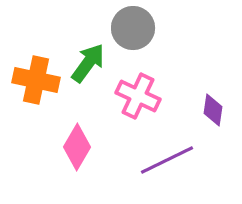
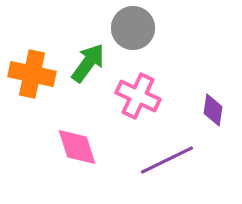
orange cross: moved 4 px left, 6 px up
pink diamond: rotated 48 degrees counterclockwise
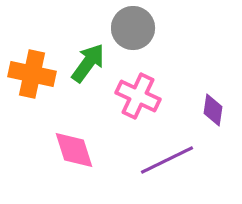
pink diamond: moved 3 px left, 3 px down
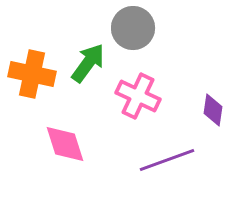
pink diamond: moved 9 px left, 6 px up
purple line: rotated 6 degrees clockwise
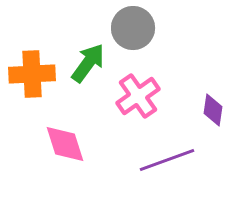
orange cross: rotated 15 degrees counterclockwise
pink cross: rotated 30 degrees clockwise
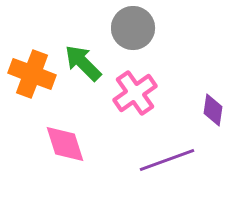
green arrow: moved 5 px left; rotated 81 degrees counterclockwise
orange cross: rotated 24 degrees clockwise
pink cross: moved 3 px left, 3 px up
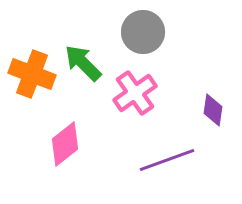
gray circle: moved 10 px right, 4 px down
pink diamond: rotated 69 degrees clockwise
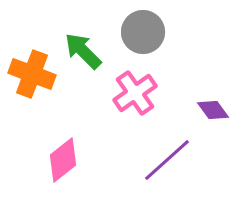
green arrow: moved 12 px up
purple diamond: rotated 44 degrees counterclockwise
pink diamond: moved 2 px left, 16 px down
purple line: rotated 22 degrees counterclockwise
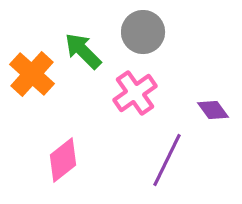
orange cross: rotated 21 degrees clockwise
purple line: rotated 22 degrees counterclockwise
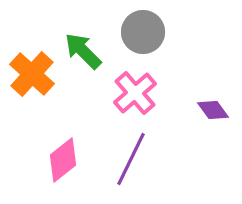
pink cross: rotated 6 degrees counterclockwise
purple line: moved 36 px left, 1 px up
